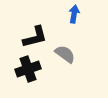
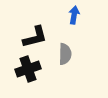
blue arrow: moved 1 px down
gray semicircle: rotated 55 degrees clockwise
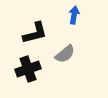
black L-shape: moved 4 px up
gray semicircle: rotated 50 degrees clockwise
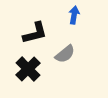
black cross: rotated 25 degrees counterclockwise
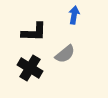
black L-shape: moved 1 px left, 1 px up; rotated 16 degrees clockwise
black cross: moved 2 px right, 1 px up; rotated 15 degrees counterclockwise
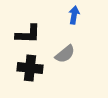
black L-shape: moved 6 px left, 2 px down
black cross: rotated 25 degrees counterclockwise
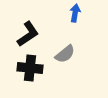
blue arrow: moved 1 px right, 2 px up
black L-shape: rotated 36 degrees counterclockwise
